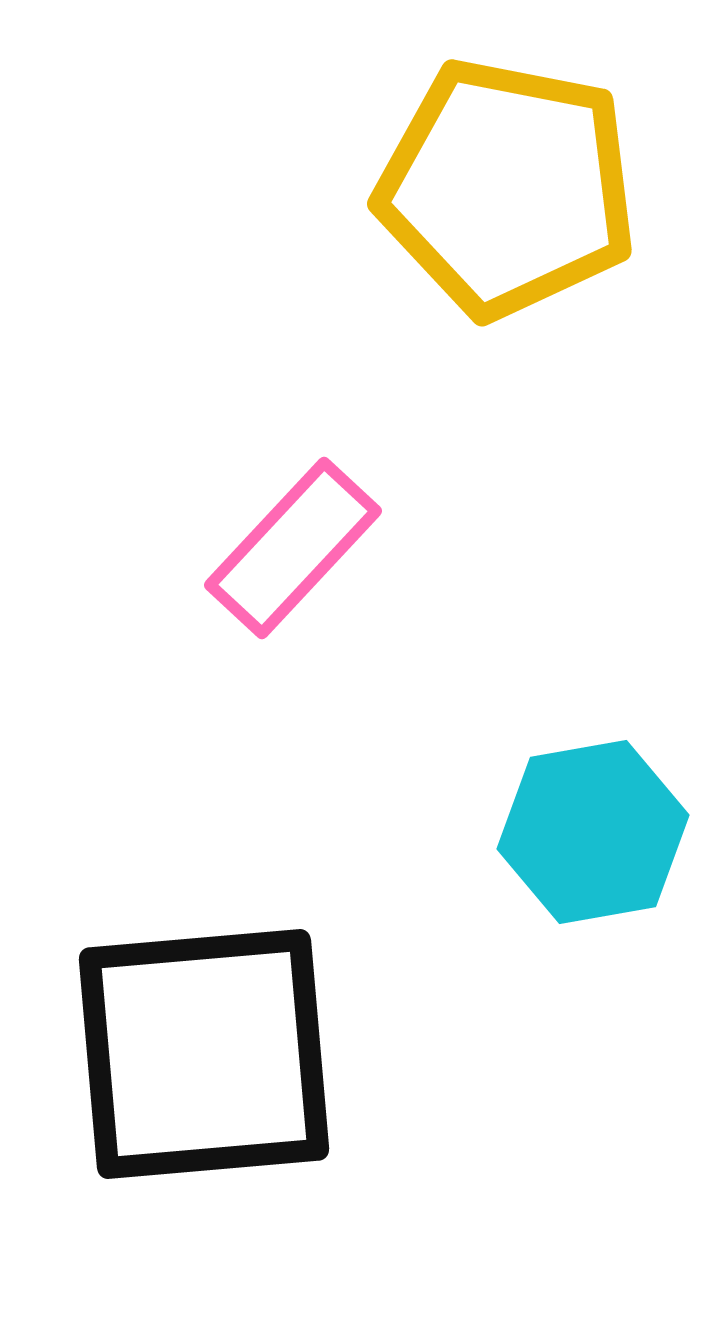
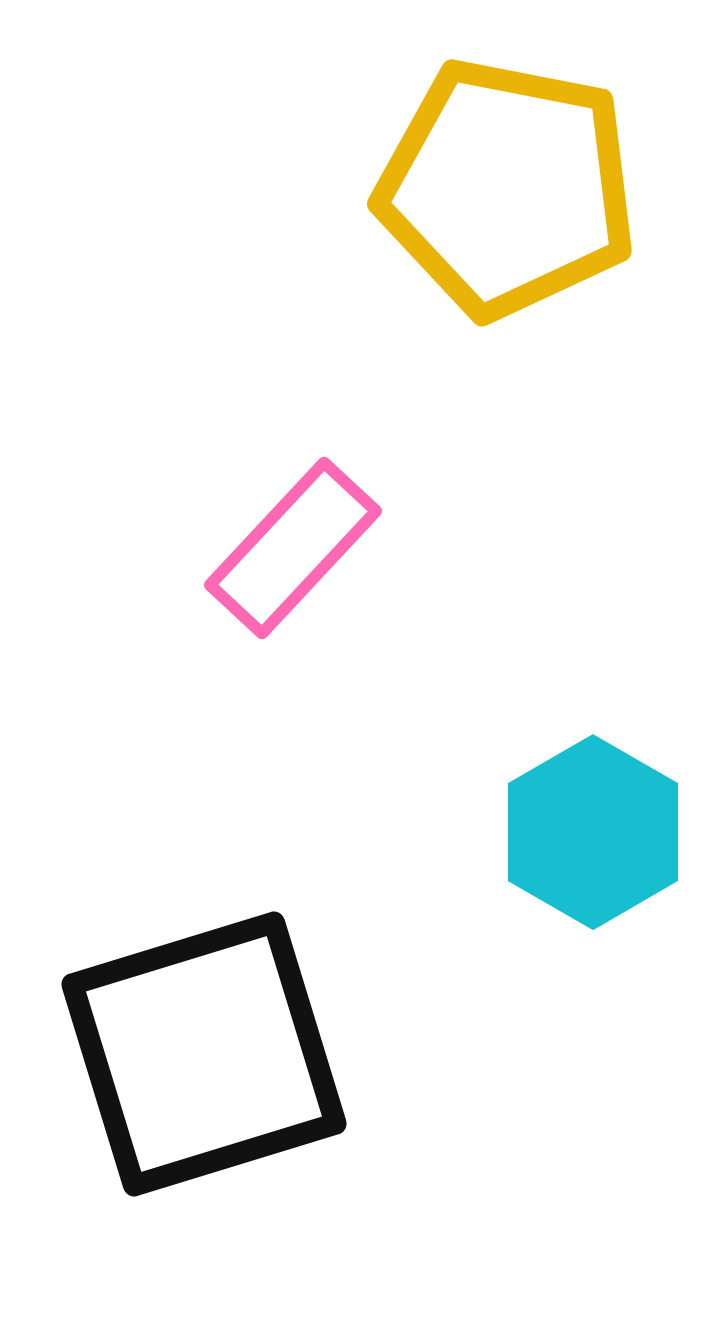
cyan hexagon: rotated 20 degrees counterclockwise
black square: rotated 12 degrees counterclockwise
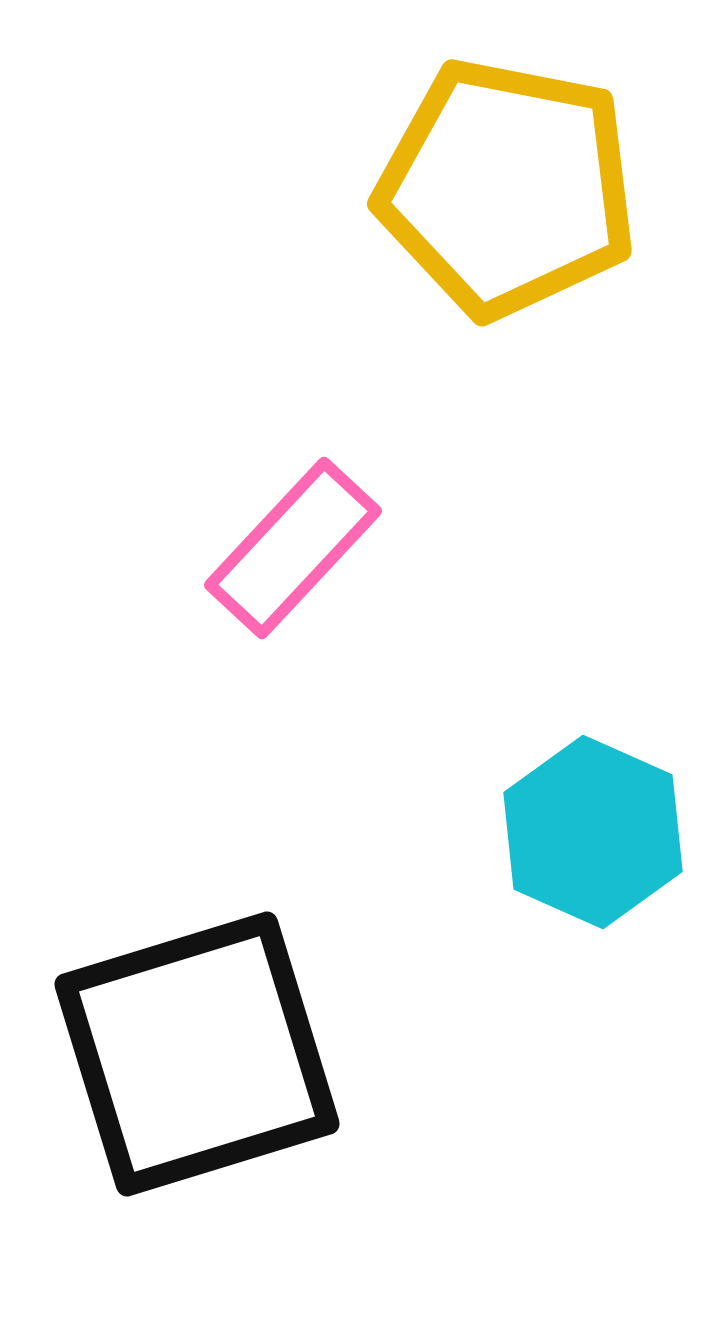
cyan hexagon: rotated 6 degrees counterclockwise
black square: moved 7 px left
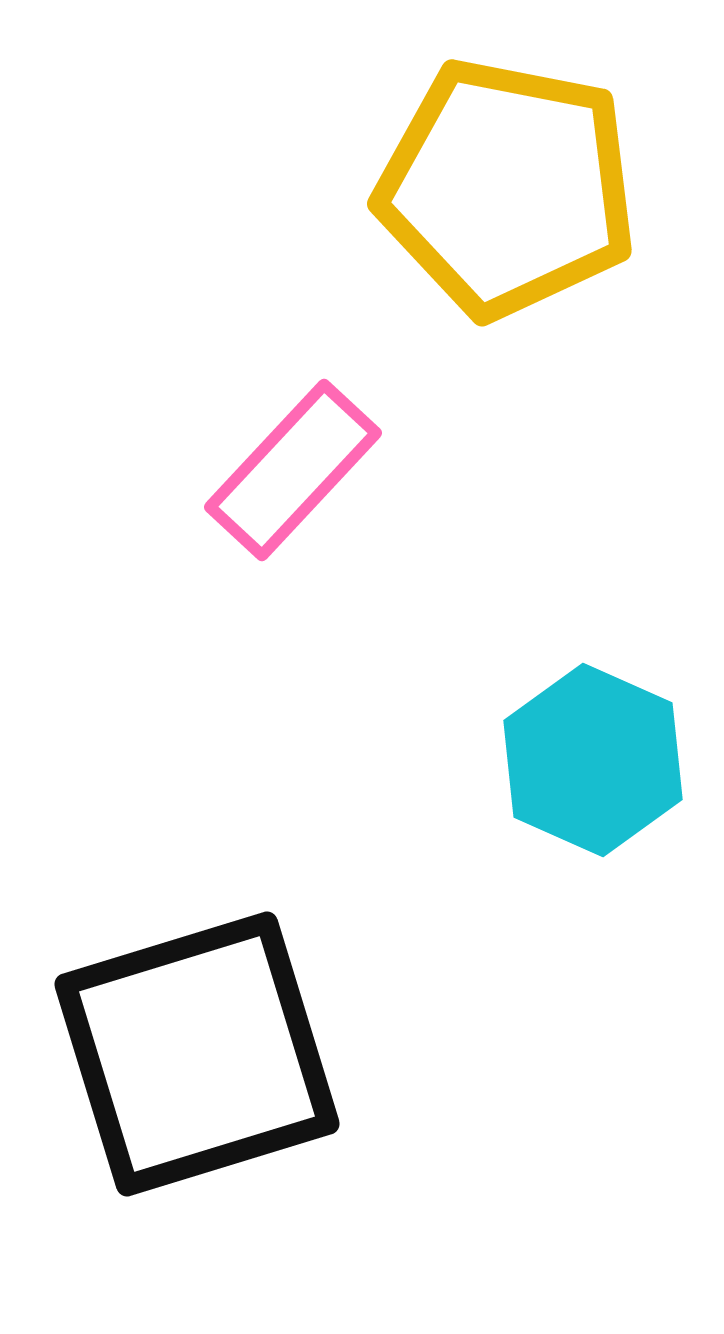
pink rectangle: moved 78 px up
cyan hexagon: moved 72 px up
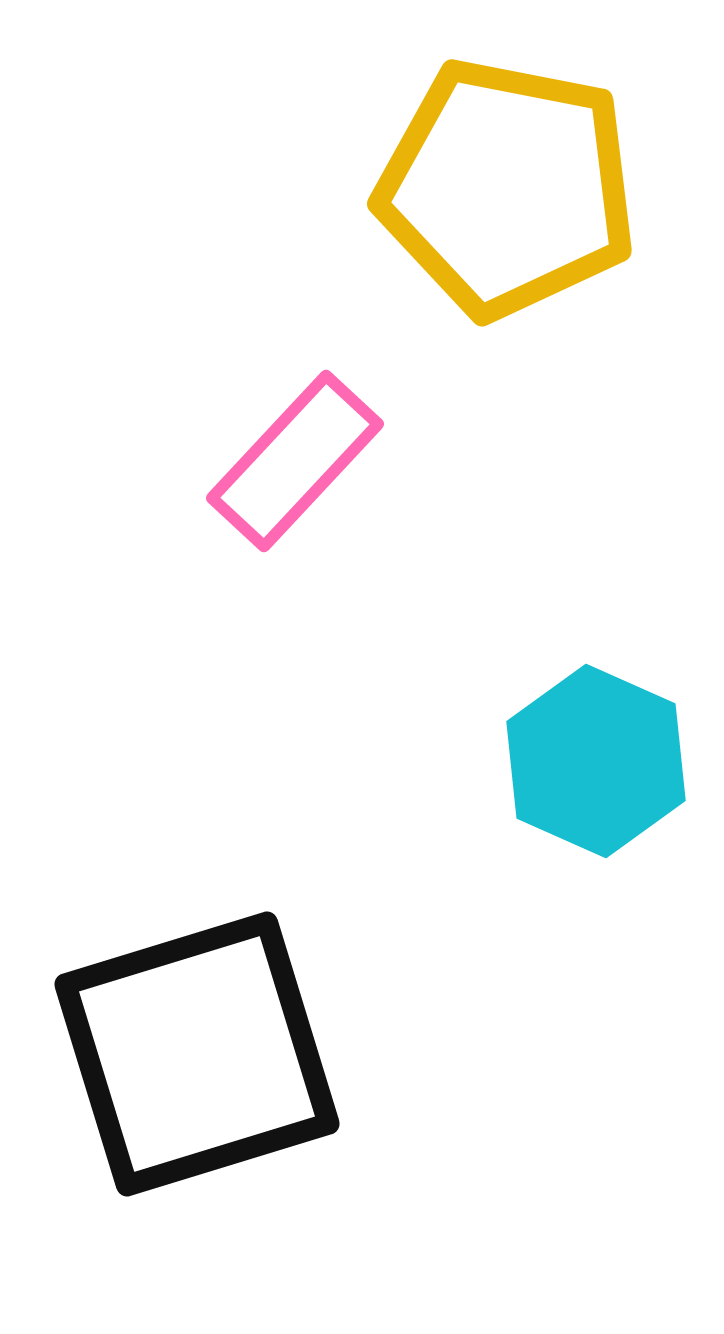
pink rectangle: moved 2 px right, 9 px up
cyan hexagon: moved 3 px right, 1 px down
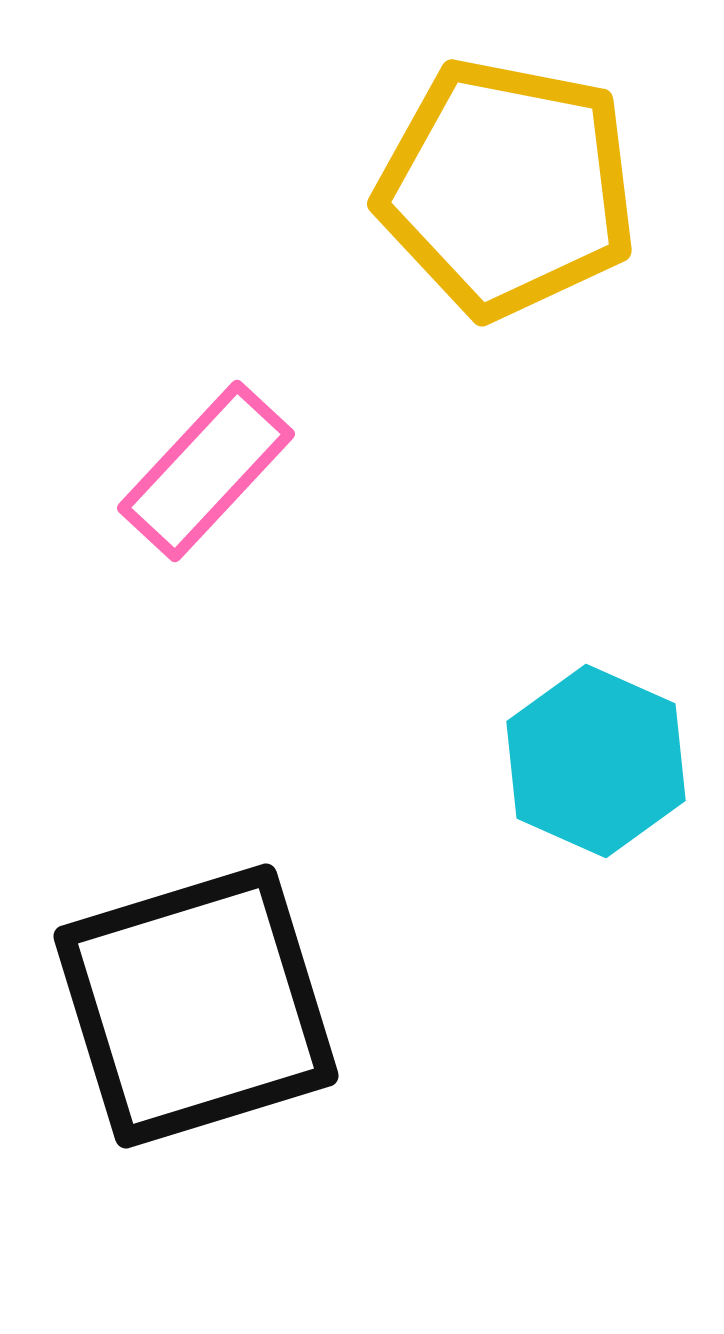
pink rectangle: moved 89 px left, 10 px down
black square: moved 1 px left, 48 px up
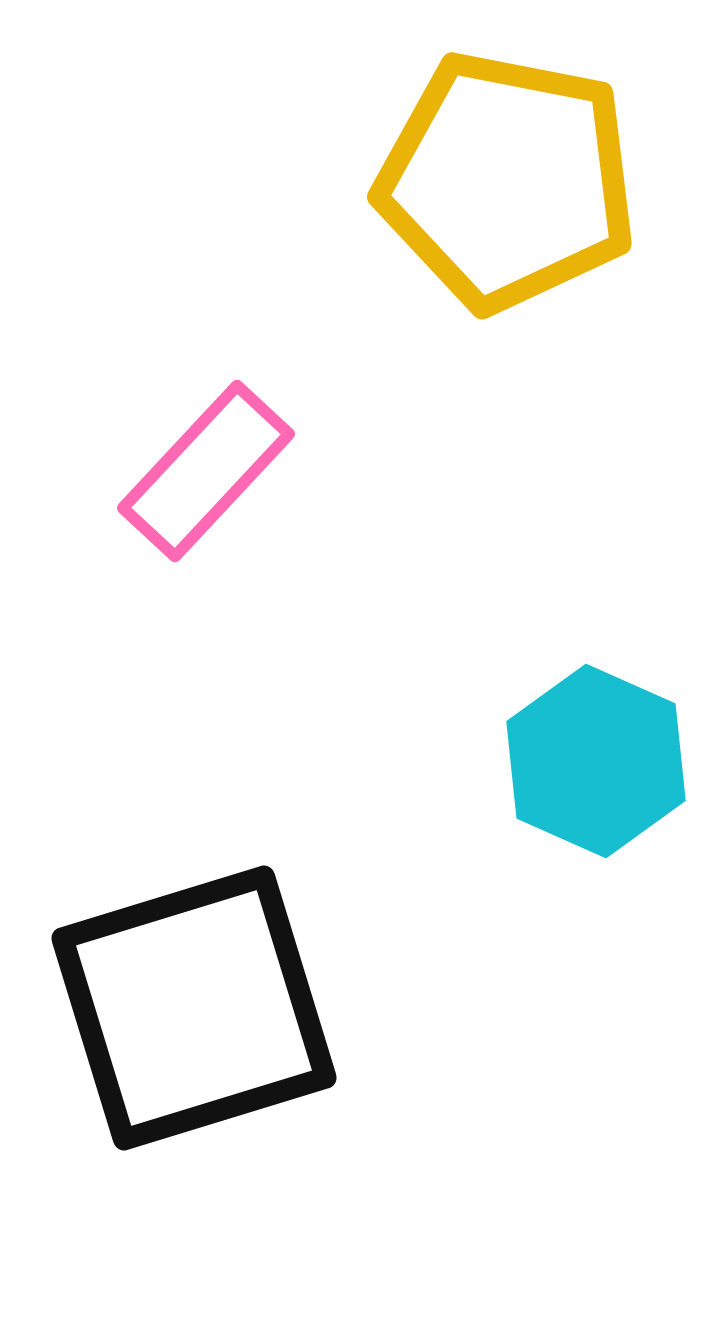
yellow pentagon: moved 7 px up
black square: moved 2 px left, 2 px down
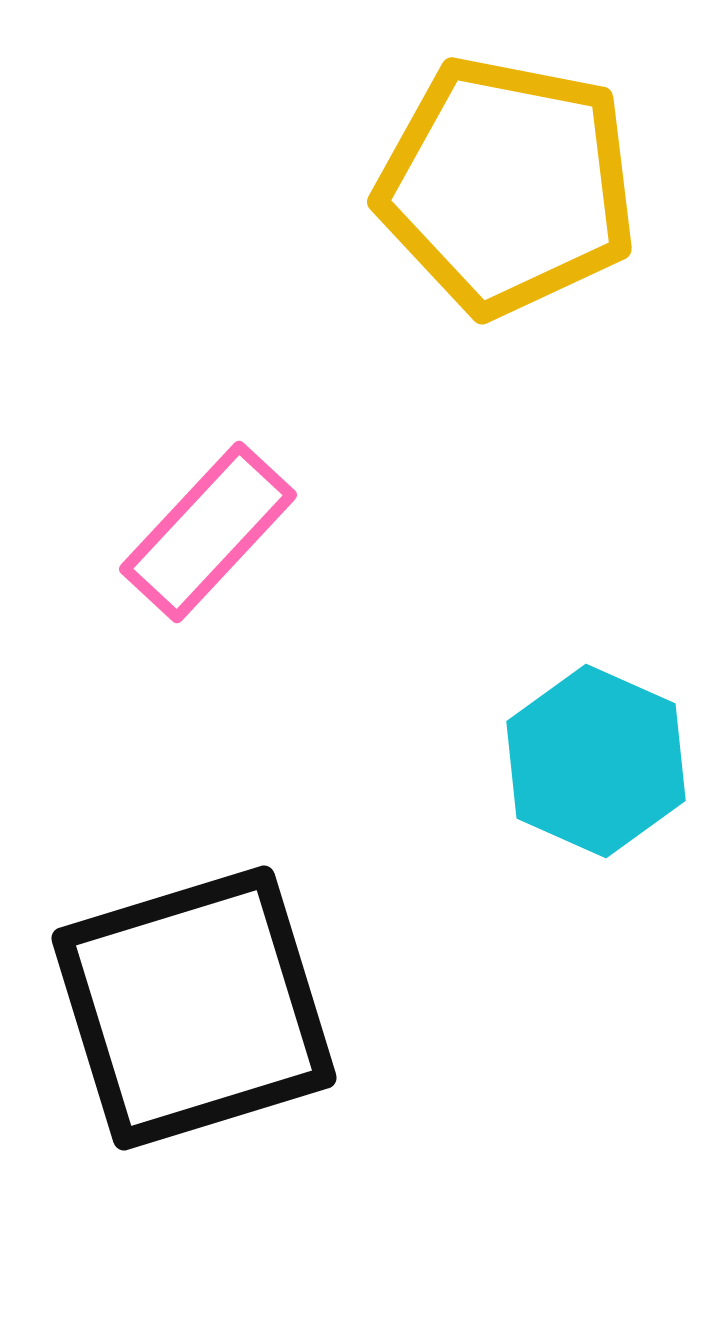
yellow pentagon: moved 5 px down
pink rectangle: moved 2 px right, 61 px down
